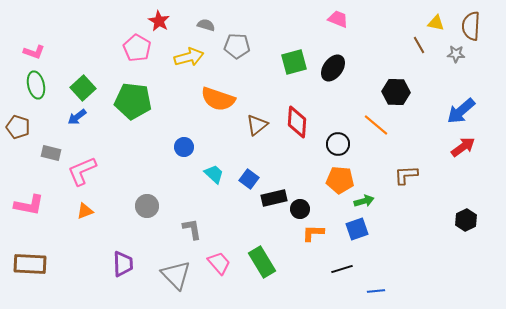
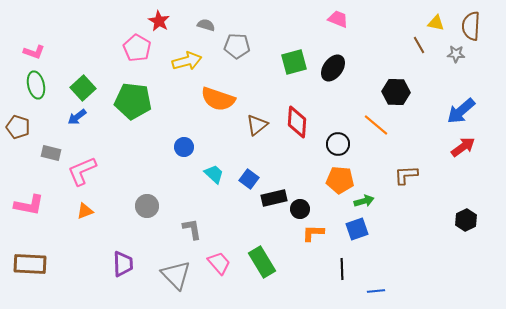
yellow arrow at (189, 57): moved 2 px left, 4 px down
black line at (342, 269): rotated 75 degrees counterclockwise
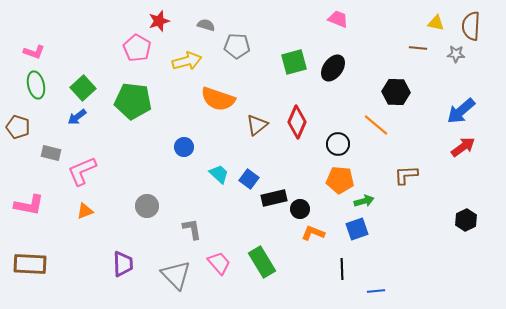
red star at (159, 21): rotated 25 degrees clockwise
brown line at (419, 45): moved 1 px left, 3 px down; rotated 54 degrees counterclockwise
red diamond at (297, 122): rotated 20 degrees clockwise
cyan trapezoid at (214, 174): moved 5 px right
orange L-shape at (313, 233): rotated 20 degrees clockwise
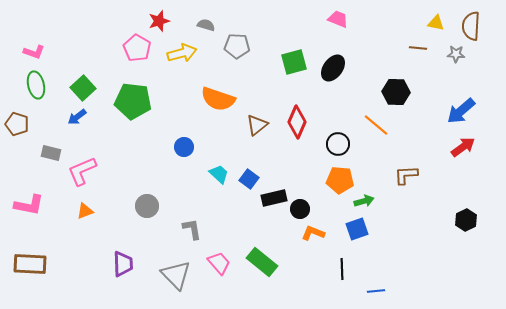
yellow arrow at (187, 61): moved 5 px left, 8 px up
brown pentagon at (18, 127): moved 1 px left, 3 px up
green rectangle at (262, 262): rotated 20 degrees counterclockwise
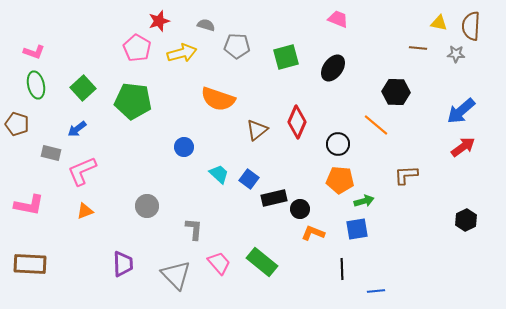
yellow triangle at (436, 23): moved 3 px right
green square at (294, 62): moved 8 px left, 5 px up
blue arrow at (77, 117): moved 12 px down
brown triangle at (257, 125): moved 5 px down
gray L-shape at (192, 229): moved 2 px right; rotated 15 degrees clockwise
blue square at (357, 229): rotated 10 degrees clockwise
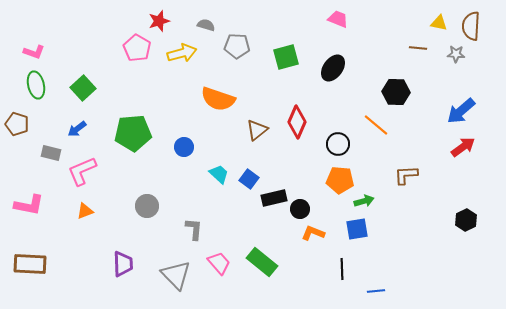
green pentagon at (133, 101): moved 32 px down; rotated 12 degrees counterclockwise
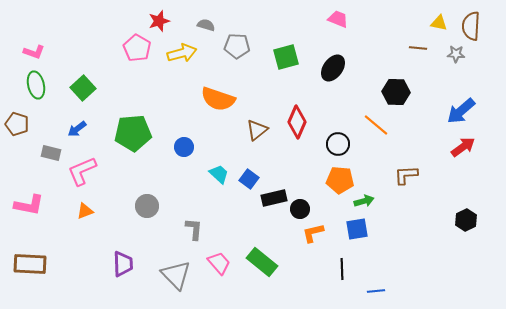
orange L-shape at (313, 233): rotated 35 degrees counterclockwise
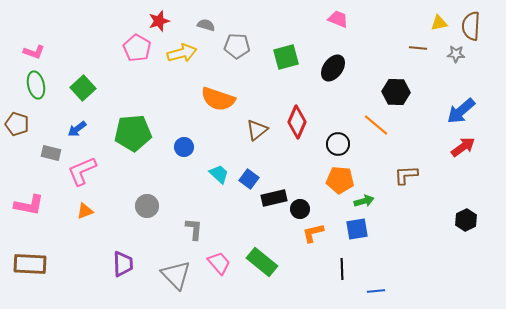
yellow triangle at (439, 23): rotated 24 degrees counterclockwise
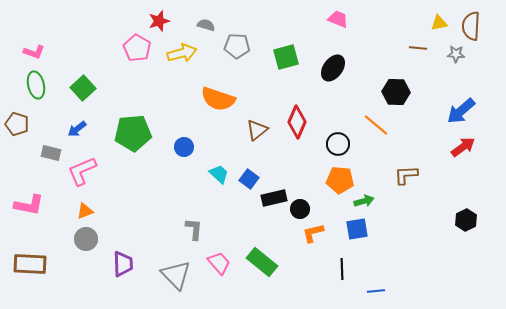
gray circle at (147, 206): moved 61 px left, 33 px down
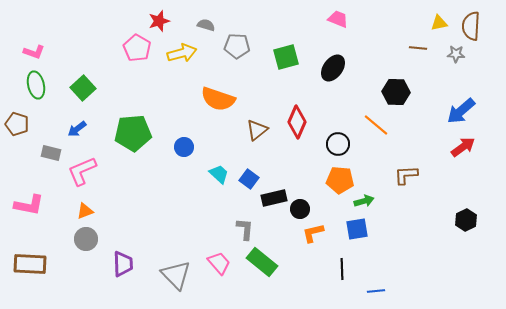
gray L-shape at (194, 229): moved 51 px right
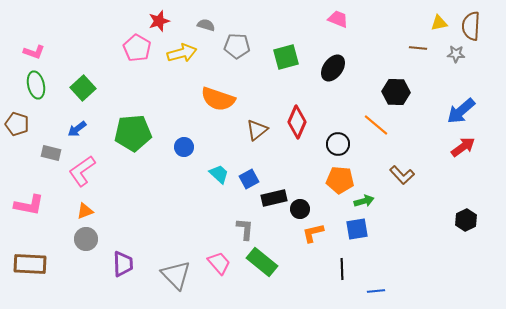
pink L-shape at (82, 171): rotated 12 degrees counterclockwise
brown L-shape at (406, 175): moved 4 px left; rotated 130 degrees counterclockwise
blue square at (249, 179): rotated 24 degrees clockwise
